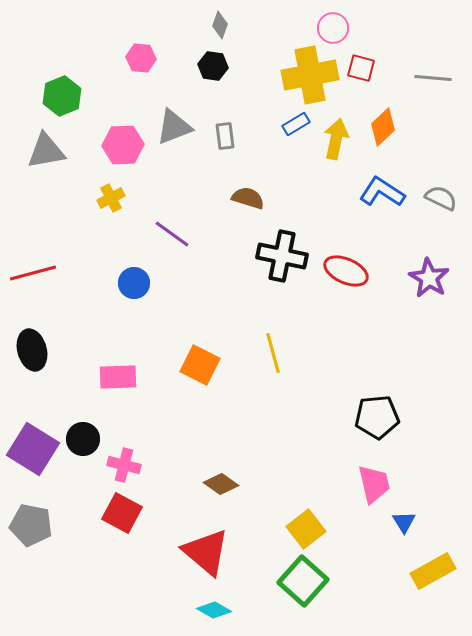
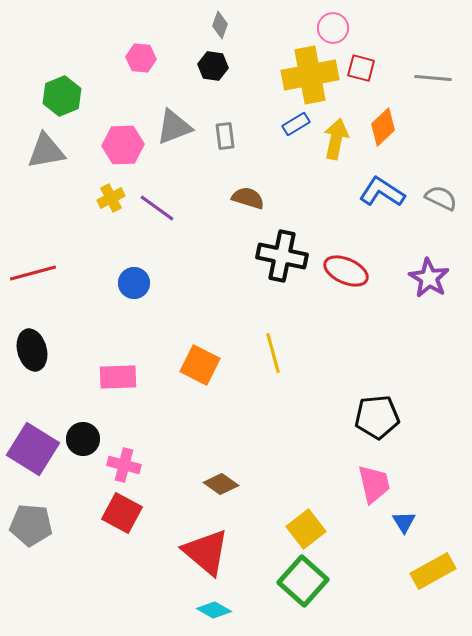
purple line at (172, 234): moved 15 px left, 26 px up
gray pentagon at (31, 525): rotated 6 degrees counterclockwise
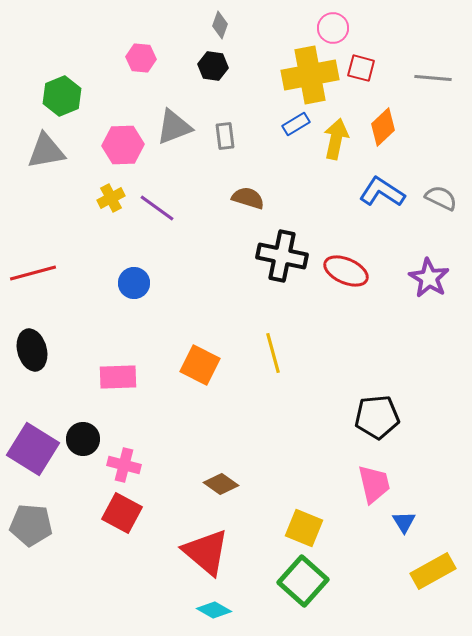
yellow square at (306, 529): moved 2 px left, 1 px up; rotated 30 degrees counterclockwise
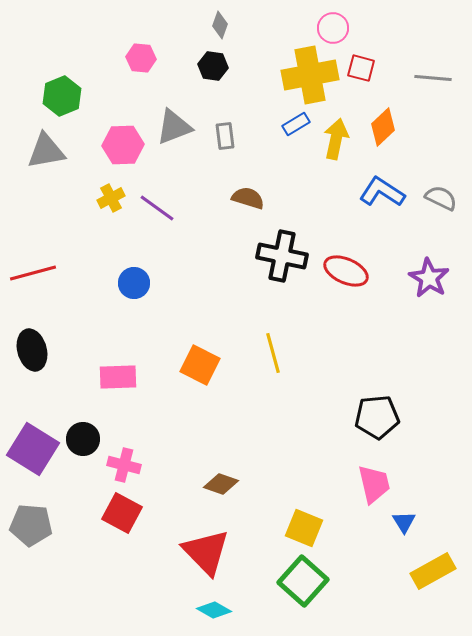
brown diamond at (221, 484): rotated 16 degrees counterclockwise
red triangle at (206, 552): rotated 6 degrees clockwise
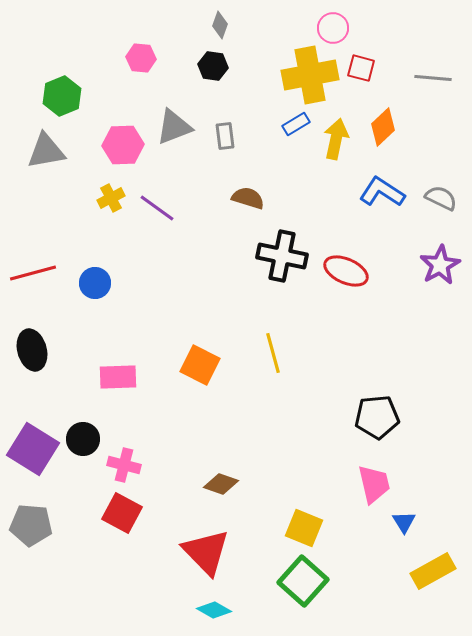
purple star at (429, 278): moved 11 px right, 13 px up; rotated 12 degrees clockwise
blue circle at (134, 283): moved 39 px left
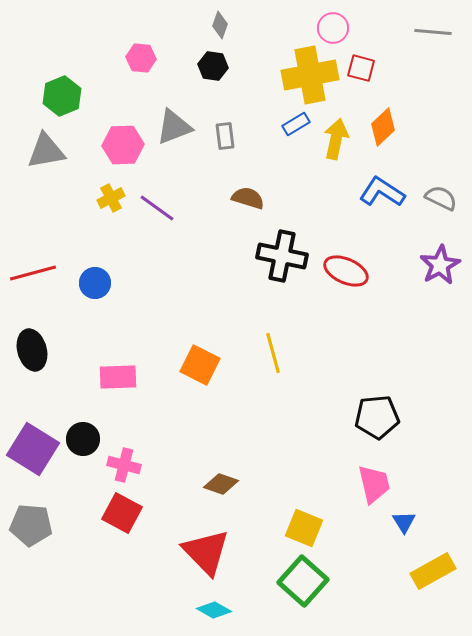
gray line at (433, 78): moved 46 px up
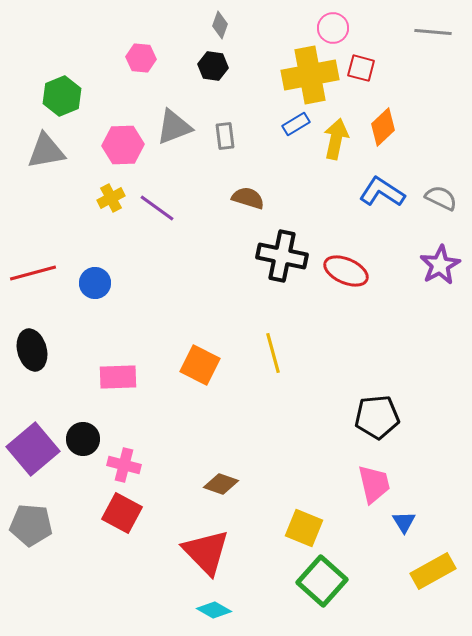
purple square at (33, 449): rotated 18 degrees clockwise
green square at (303, 581): moved 19 px right
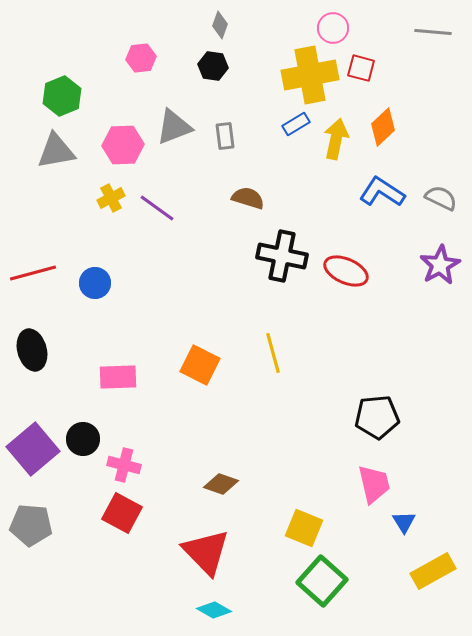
pink hexagon at (141, 58): rotated 12 degrees counterclockwise
gray triangle at (46, 151): moved 10 px right
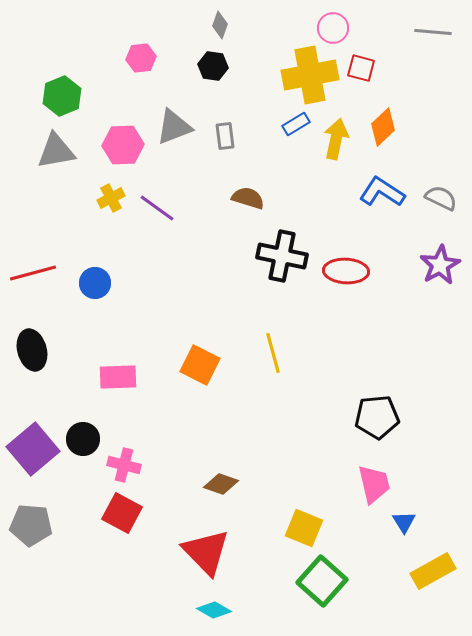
red ellipse at (346, 271): rotated 21 degrees counterclockwise
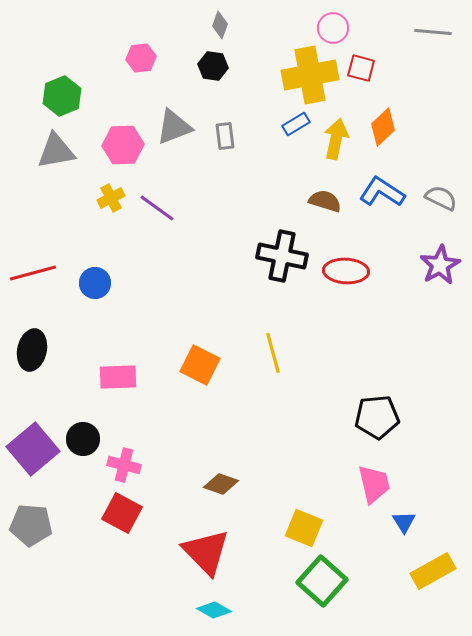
brown semicircle at (248, 198): moved 77 px right, 3 px down
black ellipse at (32, 350): rotated 27 degrees clockwise
